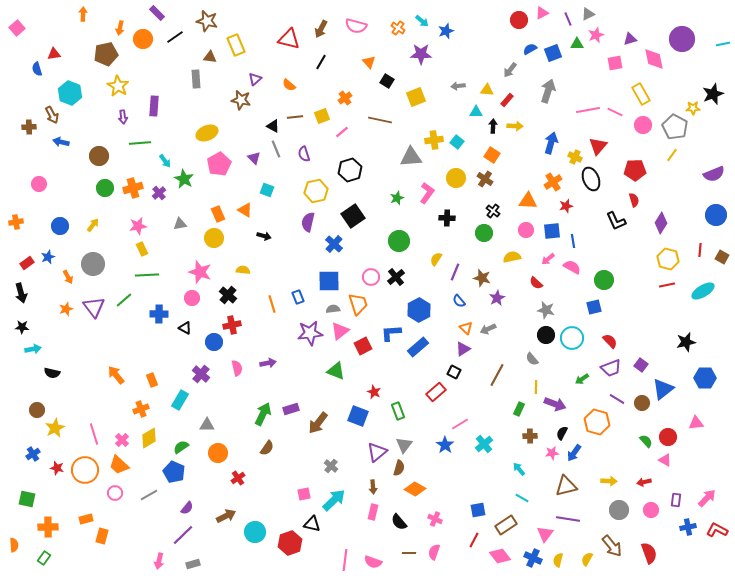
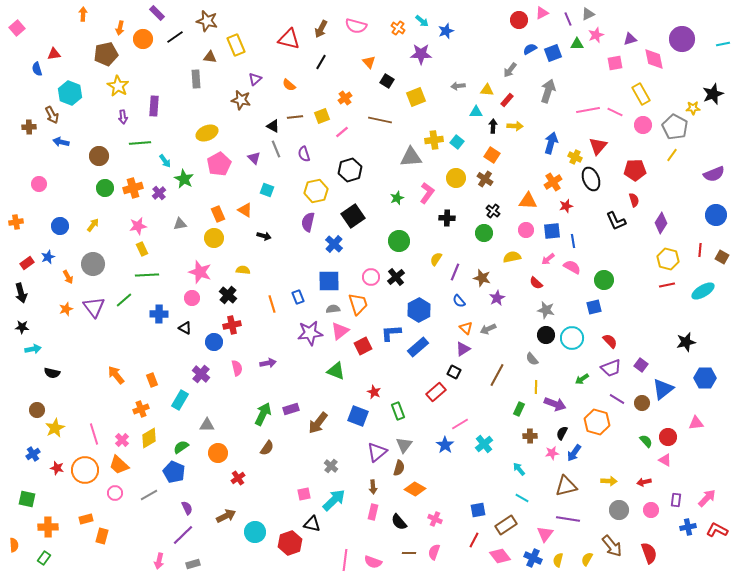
purple semicircle at (187, 508): rotated 64 degrees counterclockwise
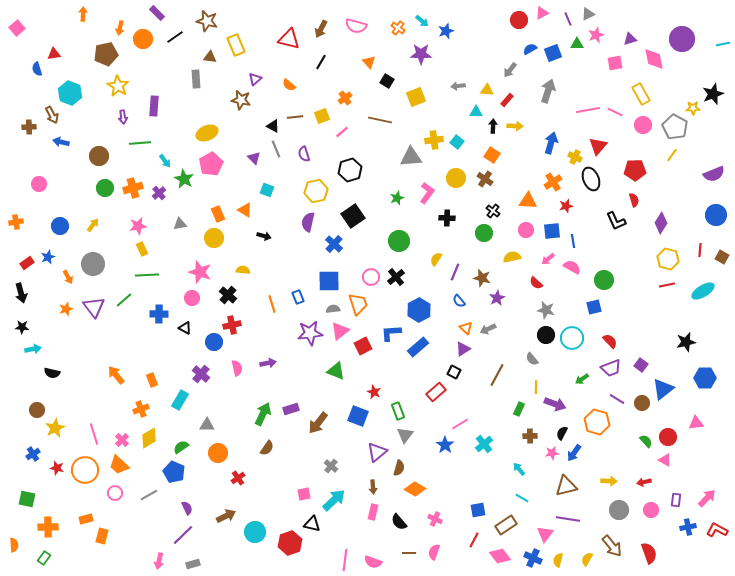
pink pentagon at (219, 164): moved 8 px left
gray triangle at (404, 445): moved 1 px right, 10 px up
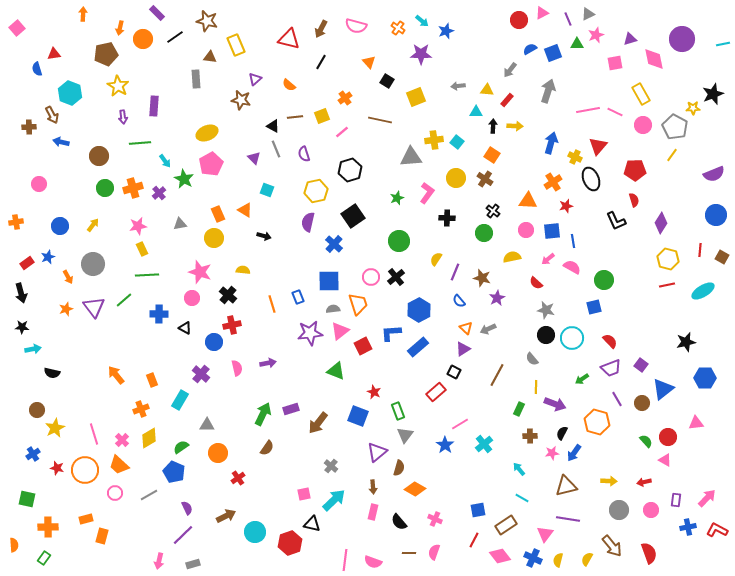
purple line at (617, 399): rotated 28 degrees clockwise
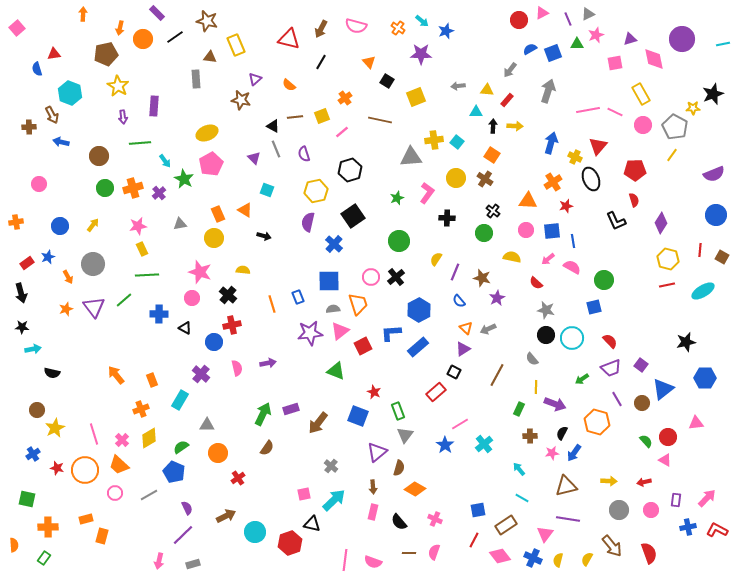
yellow semicircle at (512, 257): rotated 24 degrees clockwise
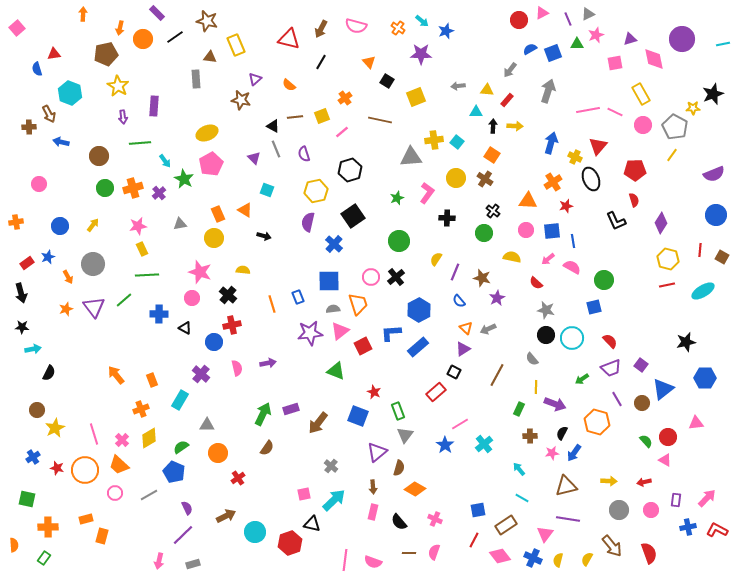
brown arrow at (52, 115): moved 3 px left, 1 px up
black semicircle at (52, 373): moved 3 px left; rotated 77 degrees counterclockwise
blue cross at (33, 454): moved 3 px down
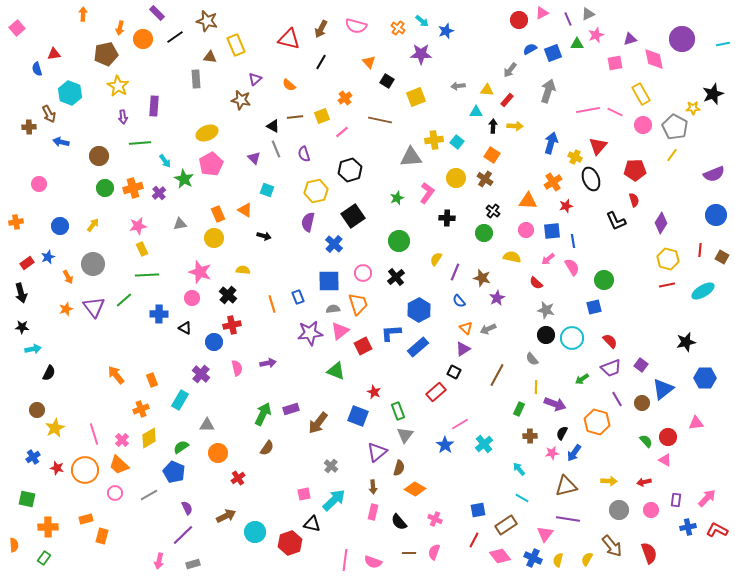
pink semicircle at (572, 267): rotated 30 degrees clockwise
pink circle at (371, 277): moved 8 px left, 4 px up
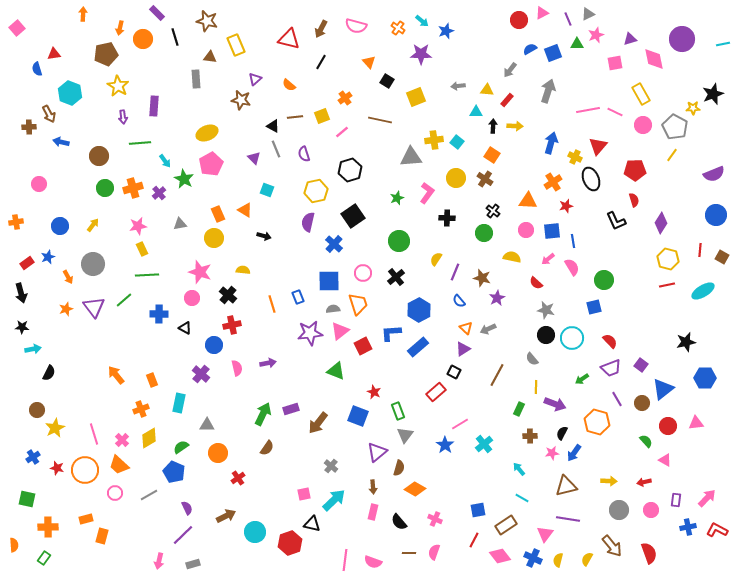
black line at (175, 37): rotated 72 degrees counterclockwise
blue circle at (214, 342): moved 3 px down
cyan rectangle at (180, 400): moved 1 px left, 3 px down; rotated 18 degrees counterclockwise
red circle at (668, 437): moved 11 px up
